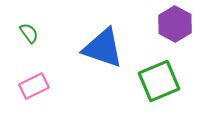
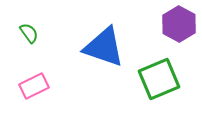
purple hexagon: moved 4 px right
blue triangle: moved 1 px right, 1 px up
green square: moved 2 px up
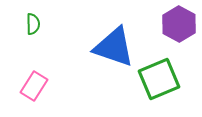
green semicircle: moved 4 px right, 9 px up; rotated 35 degrees clockwise
blue triangle: moved 10 px right
pink rectangle: rotated 32 degrees counterclockwise
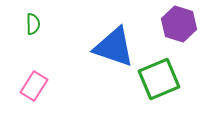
purple hexagon: rotated 12 degrees counterclockwise
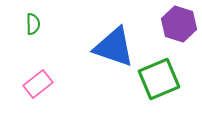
pink rectangle: moved 4 px right, 2 px up; rotated 20 degrees clockwise
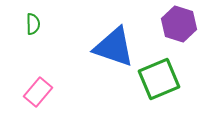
pink rectangle: moved 8 px down; rotated 12 degrees counterclockwise
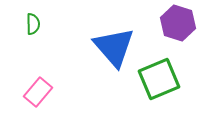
purple hexagon: moved 1 px left, 1 px up
blue triangle: rotated 30 degrees clockwise
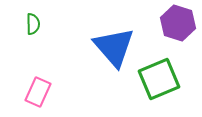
pink rectangle: rotated 16 degrees counterclockwise
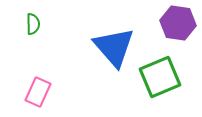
purple hexagon: rotated 8 degrees counterclockwise
green square: moved 1 px right, 2 px up
